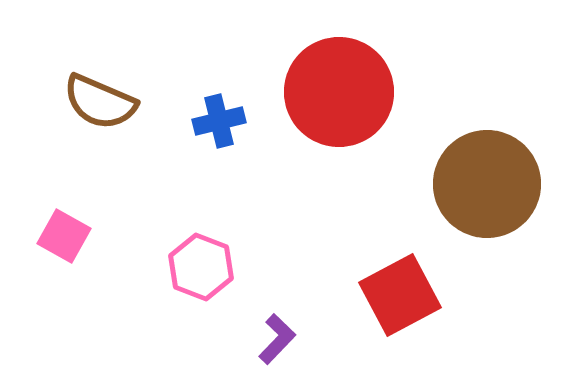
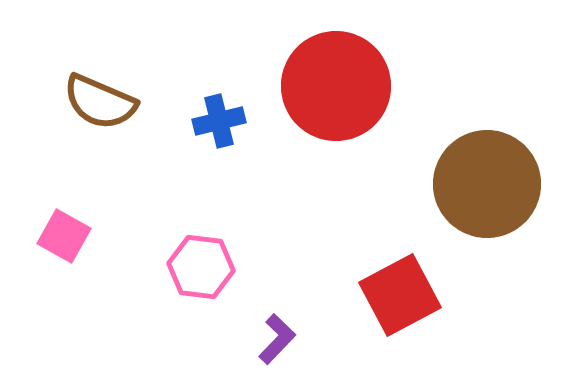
red circle: moved 3 px left, 6 px up
pink hexagon: rotated 14 degrees counterclockwise
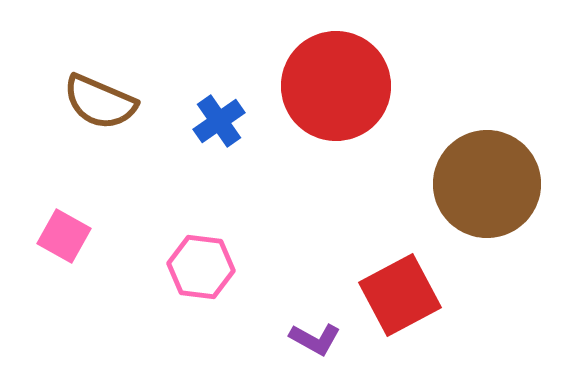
blue cross: rotated 21 degrees counterclockwise
purple L-shape: moved 38 px right; rotated 75 degrees clockwise
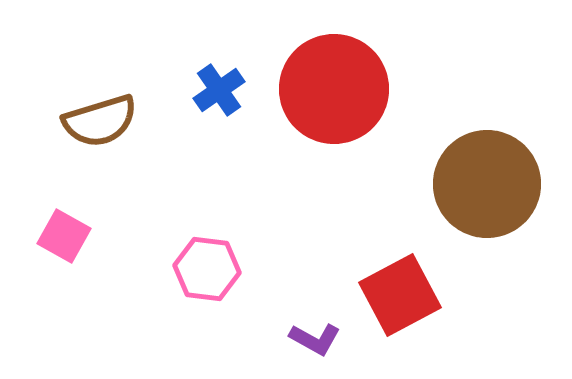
red circle: moved 2 px left, 3 px down
brown semicircle: moved 19 px down; rotated 40 degrees counterclockwise
blue cross: moved 31 px up
pink hexagon: moved 6 px right, 2 px down
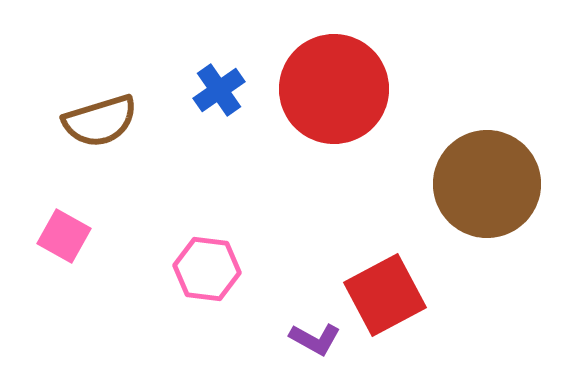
red square: moved 15 px left
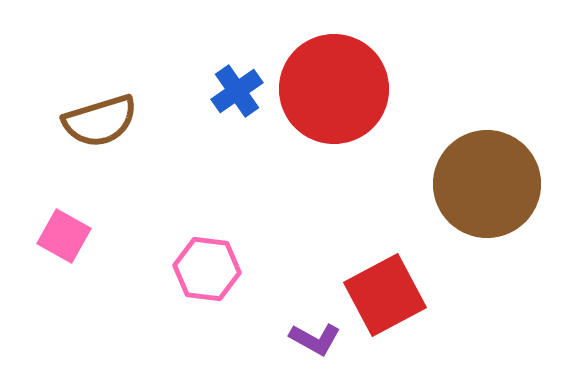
blue cross: moved 18 px right, 1 px down
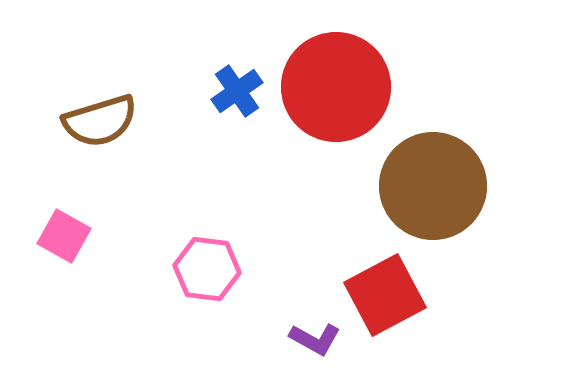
red circle: moved 2 px right, 2 px up
brown circle: moved 54 px left, 2 px down
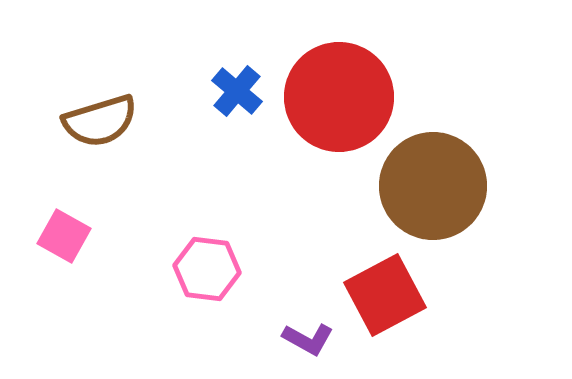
red circle: moved 3 px right, 10 px down
blue cross: rotated 15 degrees counterclockwise
purple L-shape: moved 7 px left
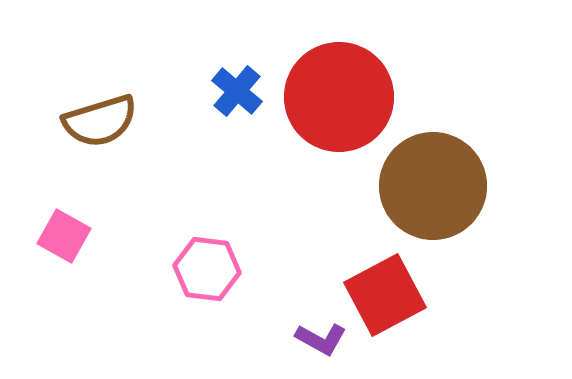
purple L-shape: moved 13 px right
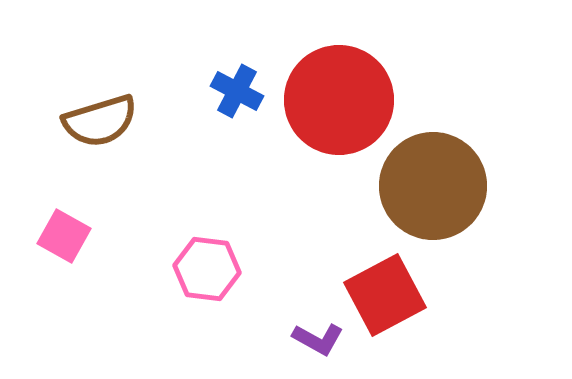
blue cross: rotated 12 degrees counterclockwise
red circle: moved 3 px down
purple L-shape: moved 3 px left
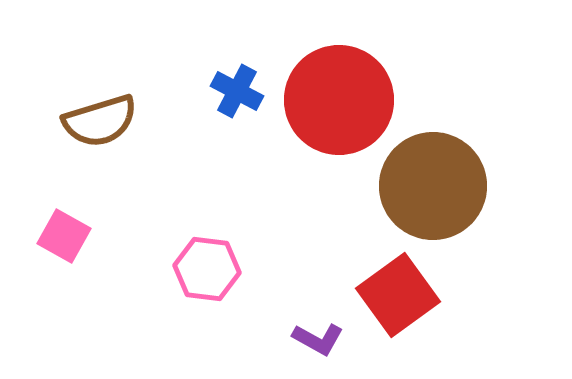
red square: moved 13 px right; rotated 8 degrees counterclockwise
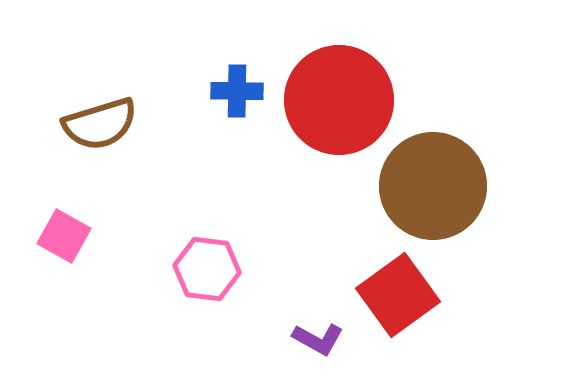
blue cross: rotated 27 degrees counterclockwise
brown semicircle: moved 3 px down
